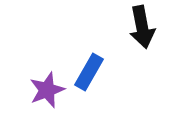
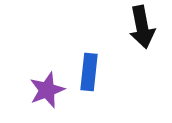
blue rectangle: rotated 24 degrees counterclockwise
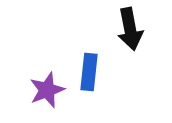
black arrow: moved 12 px left, 2 px down
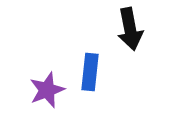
blue rectangle: moved 1 px right
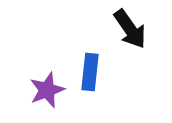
black arrow: rotated 24 degrees counterclockwise
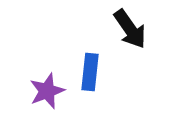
purple star: moved 1 px down
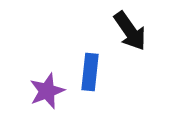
black arrow: moved 2 px down
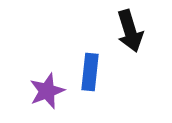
black arrow: rotated 18 degrees clockwise
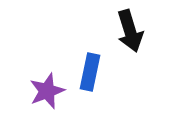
blue rectangle: rotated 6 degrees clockwise
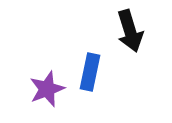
purple star: moved 2 px up
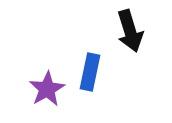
purple star: rotated 9 degrees counterclockwise
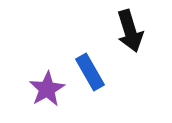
blue rectangle: rotated 42 degrees counterclockwise
